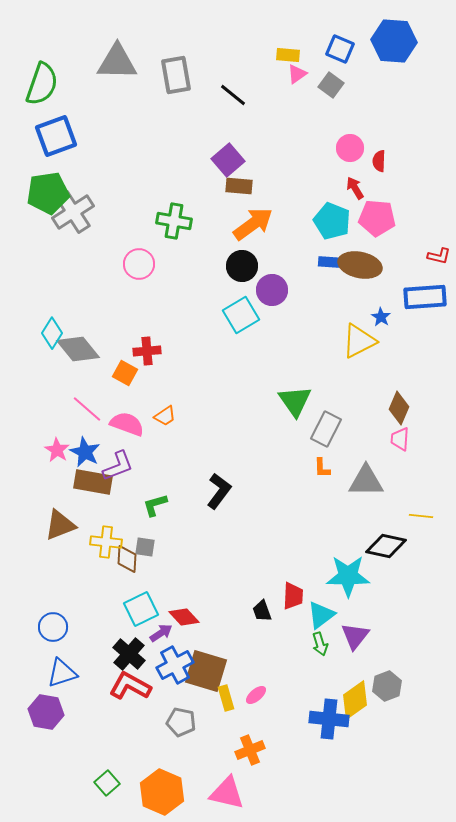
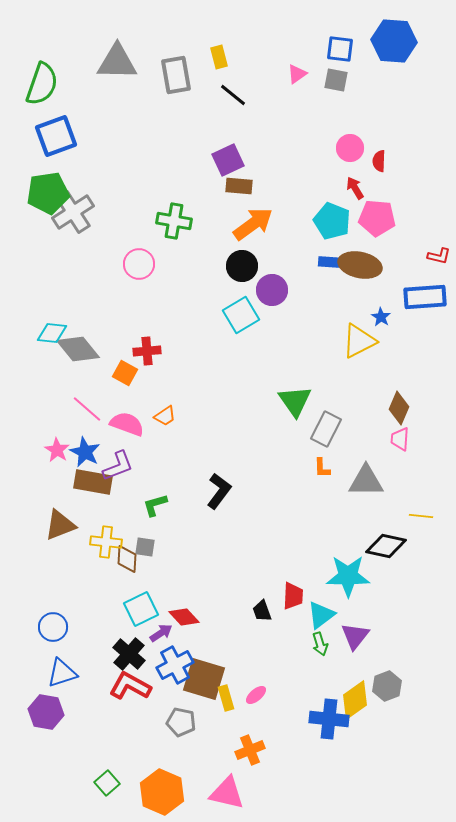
blue square at (340, 49): rotated 16 degrees counterclockwise
yellow rectangle at (288, 55): moved 69 px left, 2 px down; rotated 70 degrees clockwise
gray square at (331, 85): moved 5 px right, 5 px up; rotated 25 degrees counterclockwise
purple square at (228, 160): rotated 16 degrees clockwise
cyan diamond at (52, 333): rotated 64 degrees clockwise
brown square at (206, 671): moved 2 px left, 8 px down
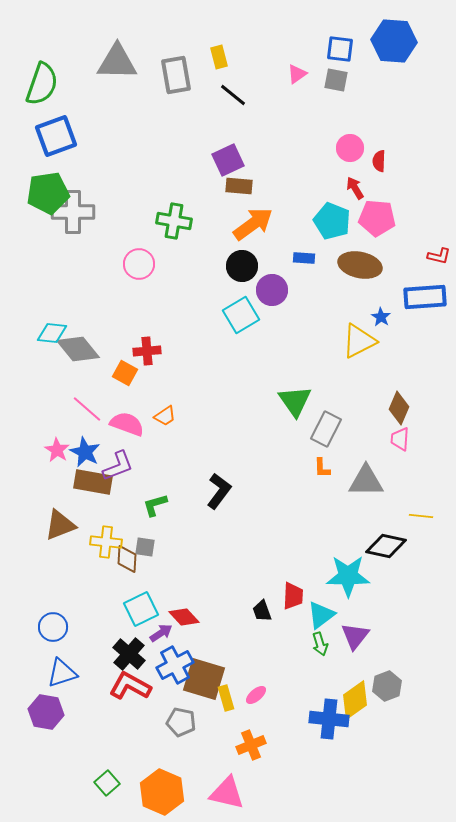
gray cross at (73, 212): rotated 33 degrees clockwise
blue rectangle at (329, 262): moved 25 px left, 4 px up
orange cross at (250, 750): moved 1 px right, 5 px up
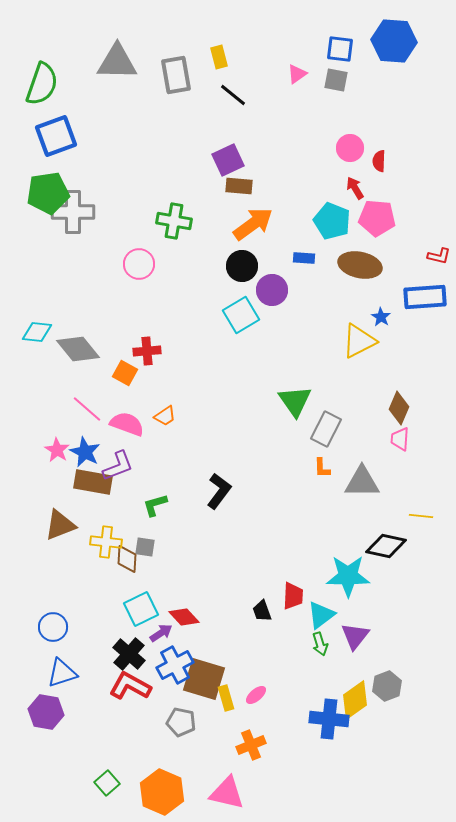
cyan diamond at (52, 333): moved 15 px left, 1 px up
gray triangle at (366, 481): moved 4 px left, 1 px down
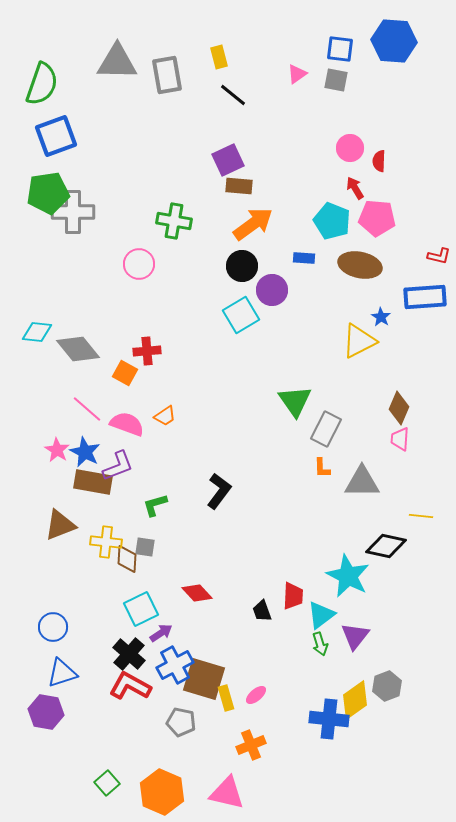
gray rectangle at (176, 75): moved 9 px left
cyan star at (348, 576): rotated 27 degrees clockwise
red diamond at (184, 617): moved 13 px right, 24 px up
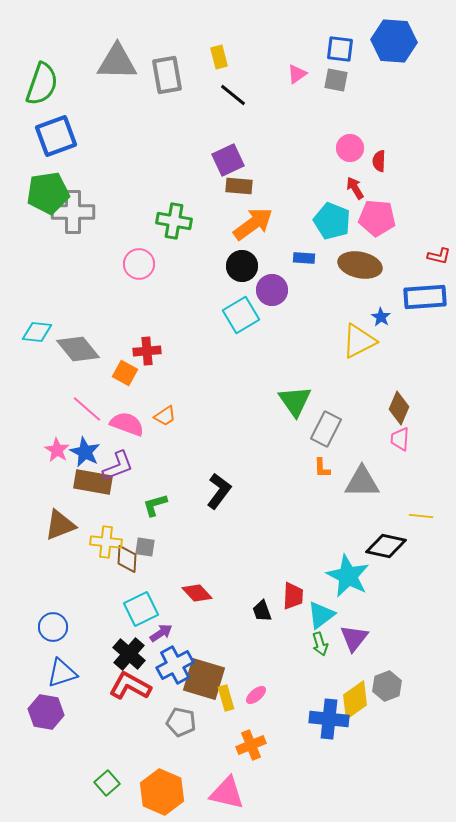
purple triangle at (355, 636): moved 1 px left, 2 px down
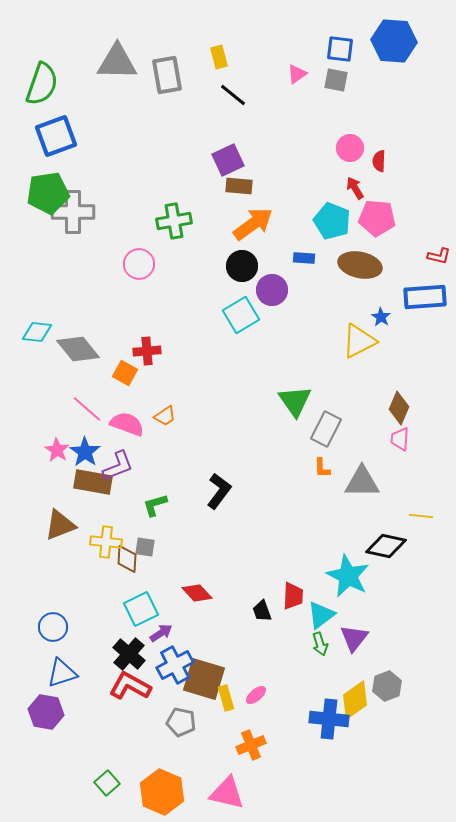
green cross at (174, 221): rotated 20 degrees counterclockwise
blue star at (85, 452): rotated 8 degrees clockwise
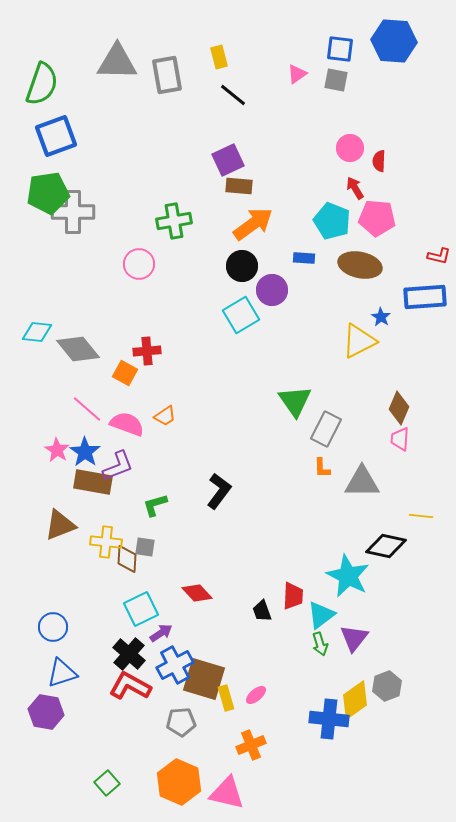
gray pentagon at (181, 722): rotated 16 degrees counterclockwise
orange hexagon at (162, 792): moved 17 px right, 10 px up
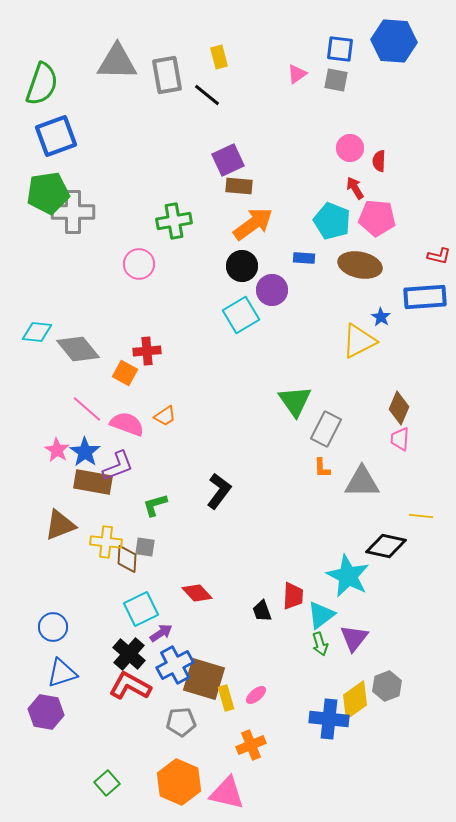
black line at (233, 95): moved 26 px left
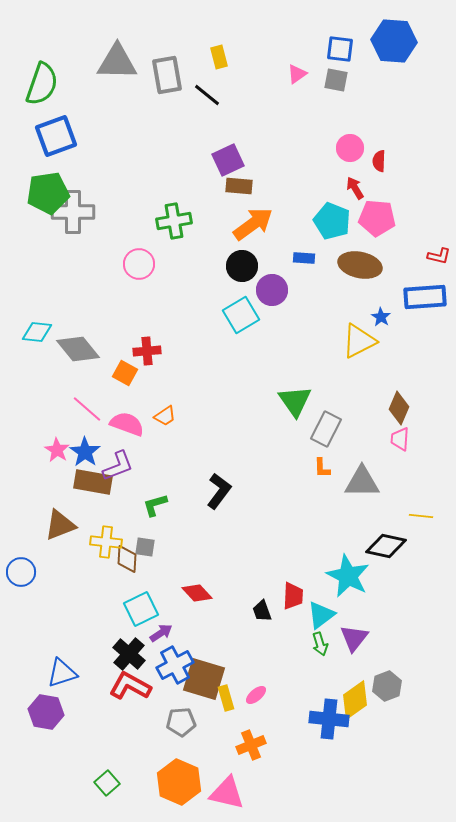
blue circle at (53, 627): moved 32 px left, 55 px up
